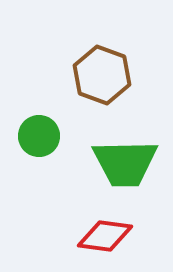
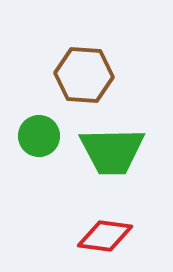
brown hexagon: moved 18 px left; rotated 16 degrees counterclockwise
green trapezoid: moved 13 px left, 12 px up
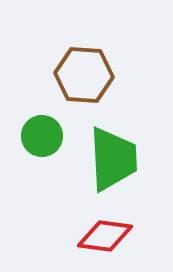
green circle: moved 3 px right
green trapezoid: moved 1 px right, 8 px down; rotated 92 degrees counterclockwise
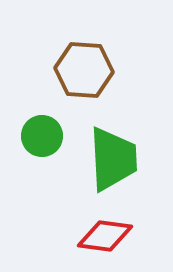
brown hexagon: moved 5 px up
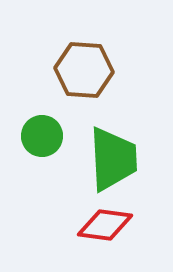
red diamond: moved 11 px up
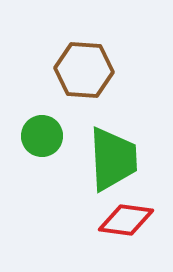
red diamond: moved 21 px right, 5 px up
